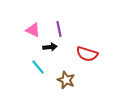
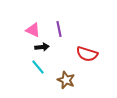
black arrow: moved 8 px left
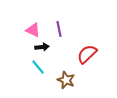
red semicircle: rotated 120 degrees clockwise
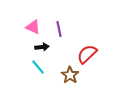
pink triangle: moved 3 px up
brown star: moved 4 px right, 5 px up; rotated 12 degrees clockwise
